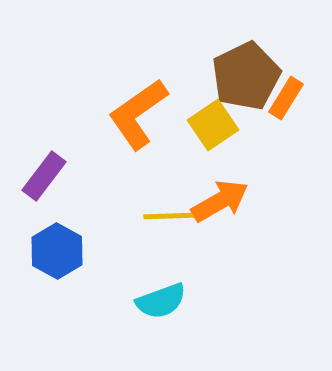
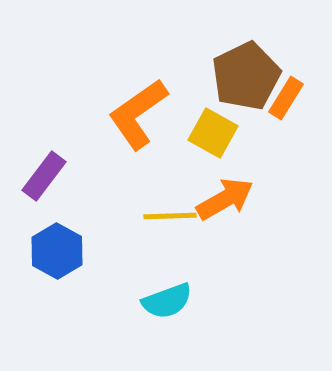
yellow square: moved 8 px down; rotated 27 degrees counterclockwise
orange arrow: moved 5 px right, 2 px up
cyan semicircle: moved 6 px right
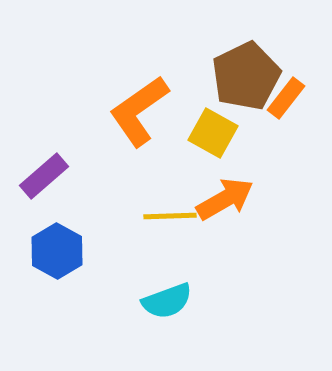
orange rectangle: rotated 6 degrees clockwise
orange L-shape: moved 1 px right, 3 px up
purple rectangle: rotated 12 degrees clockwise
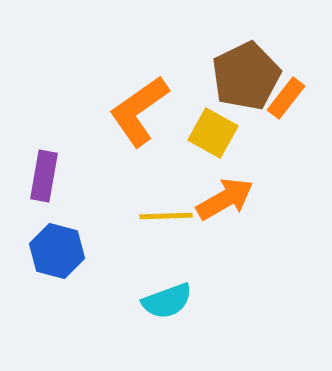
purple rectangle: rotated 39 degrees counterclockwise
yellow line: moved 4 px left
blue hexagon: rotated 14 degrees counterclockwise
